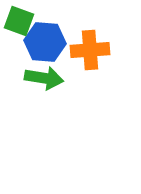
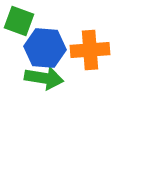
blue hexagon: moved 6 px down
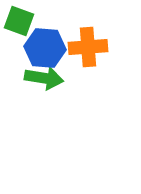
orange cross: moved 2 px left, 3 px up
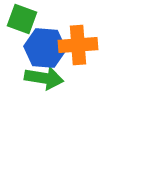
green square: moved 3 px right, 2 px up
orange cross: moved 10 px left, 2 px up
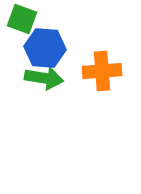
orange cross: moved 24 px right, 26 px down
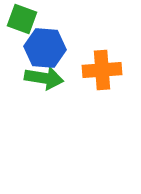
orange cross: moved 1 px up
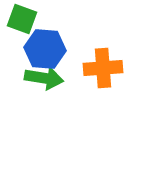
blue hexagon: moved 1 px down
orange cross: moved 1 px right, 2 px up
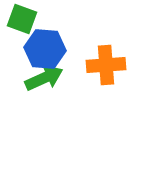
orange cross: moved 3 px right, 3 px up
green arrow: rotated 33 degrees counterclockwise
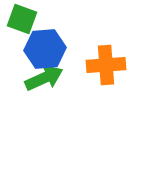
blue hexagon: rotated 9 degrees counterclockwise
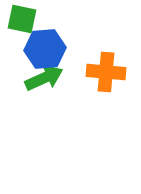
green square: rotated 8 degrees counterclockwise
orange cross: moved 7 px down; rotated 9 degrees clockwise
